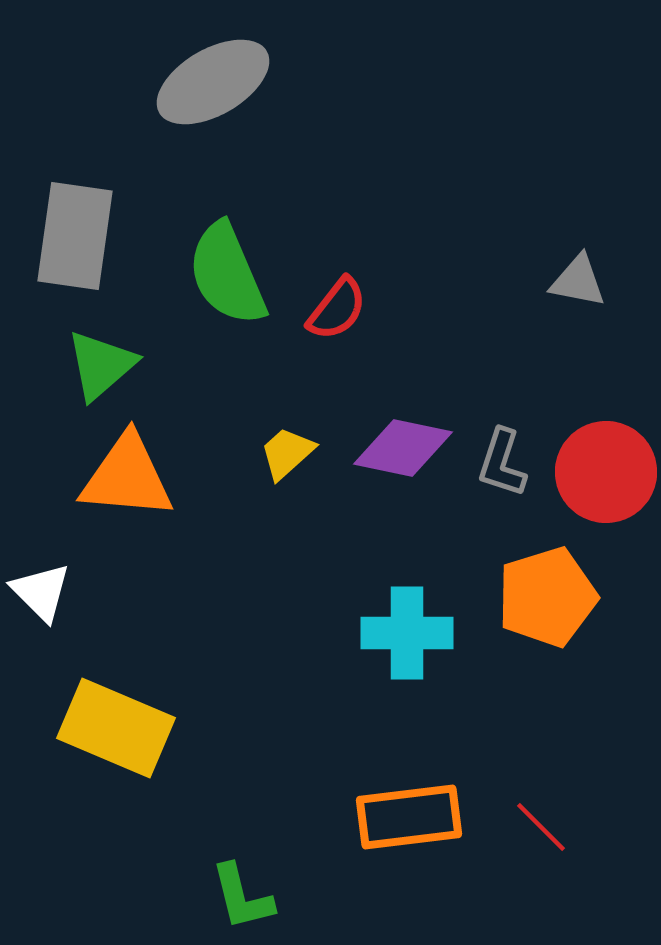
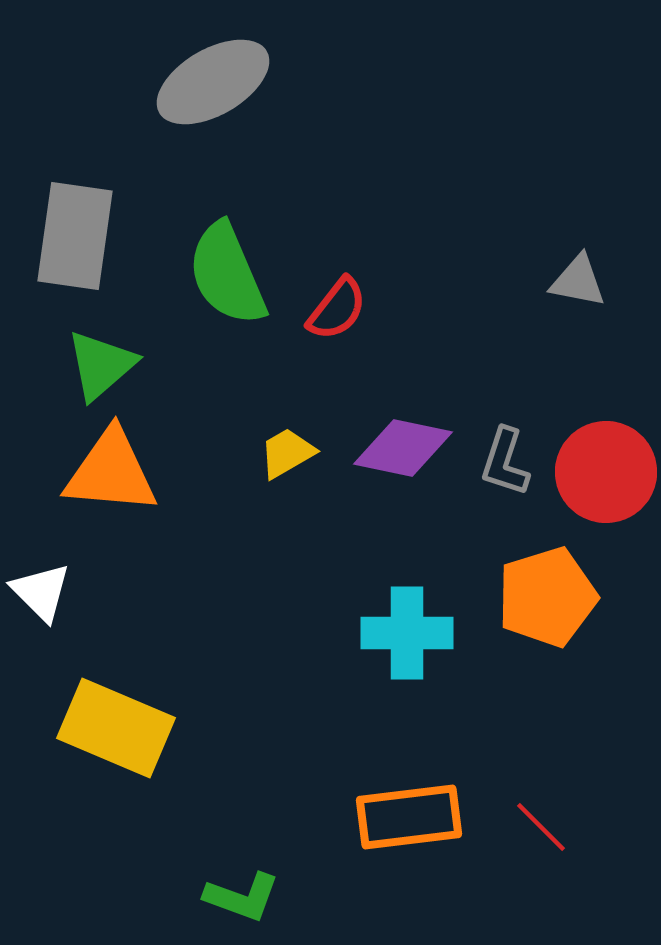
yellow trapezoid: rotated 12 degrees clockwise
gray L-shape: moved 3 px right, 1 px up
orange triangle: moved 16 px left, 5 px up
green L-shape: rotated 56 degrees counterclockwise
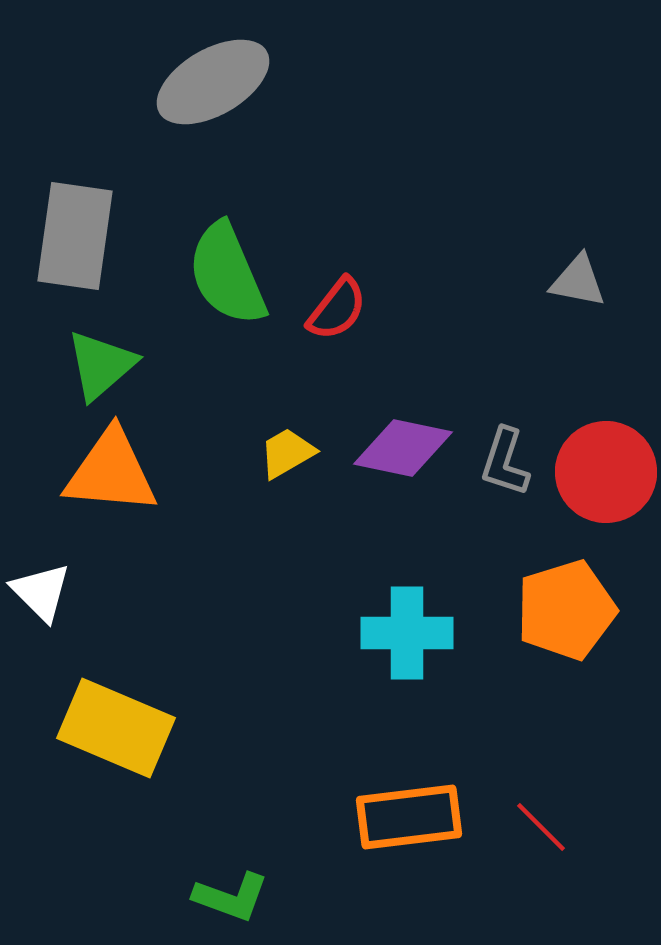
orange pentagon: moved 19 px right, 13 px down
green L-shape: moved 11 px left
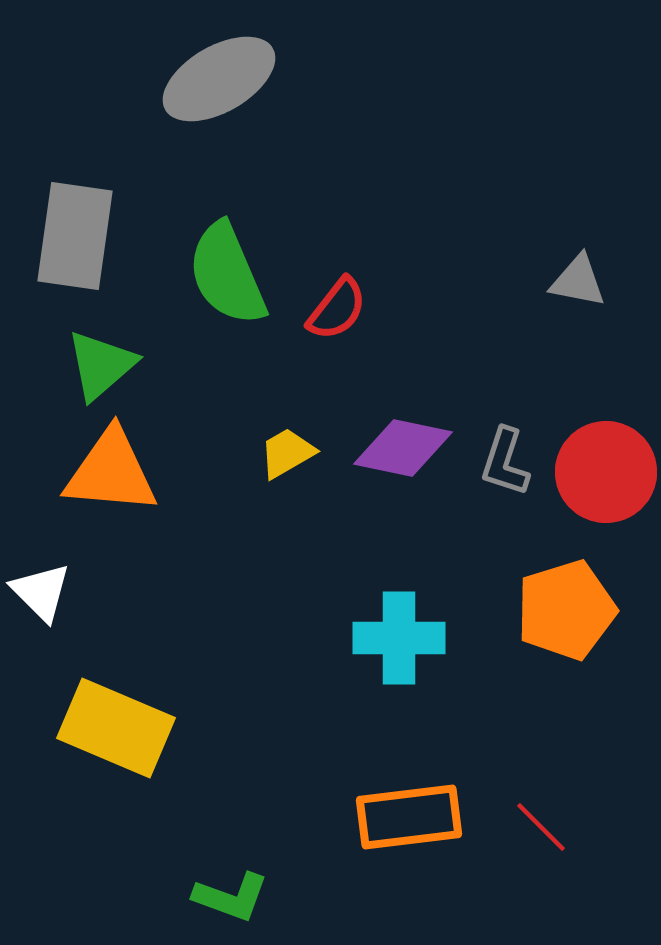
gray ellipse: moved 6 px right, 3 px up
cyan cross: moved 8 px left, 5 px down
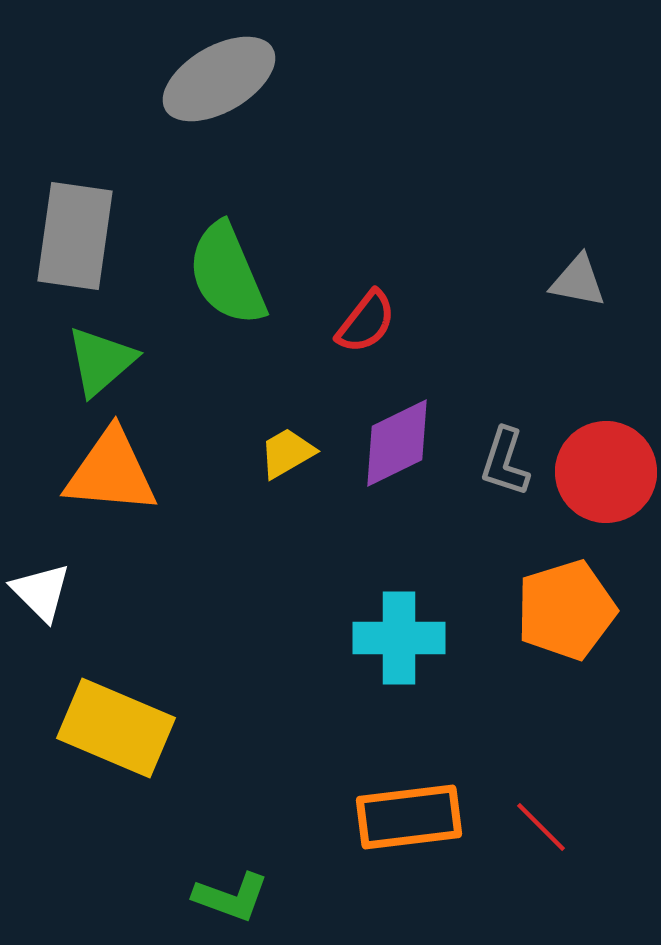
red semicircle: moved 29 px right, 13 px down
green triangle: moved 4 px up
purple diamond: moved 6 px left, 5 px up; rotated 38 degrees counterclockwise
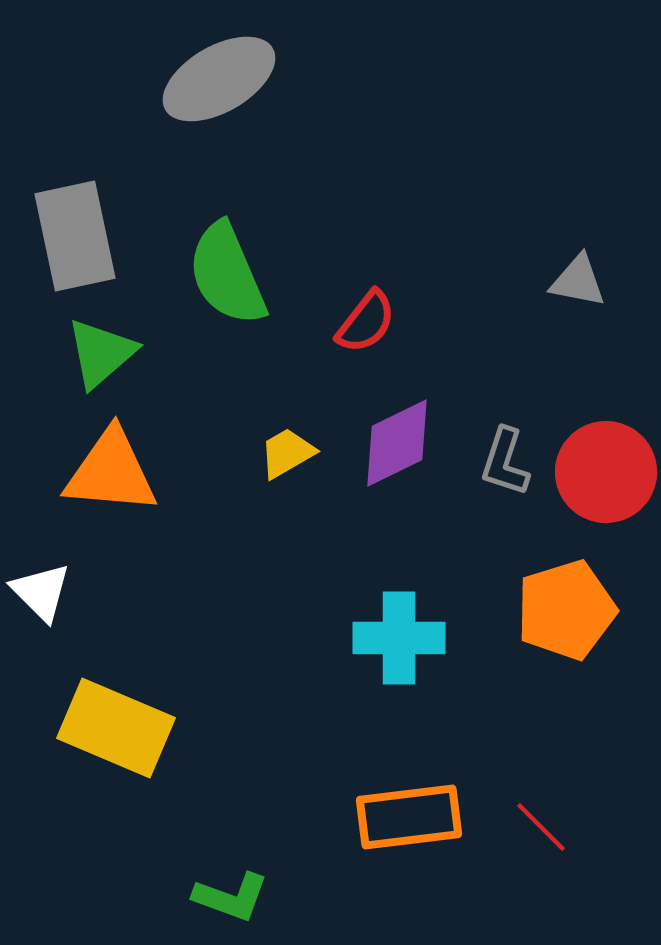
gray rectangle: rotated 20 degrees counterclockwise
green triangle: moved 8 px up
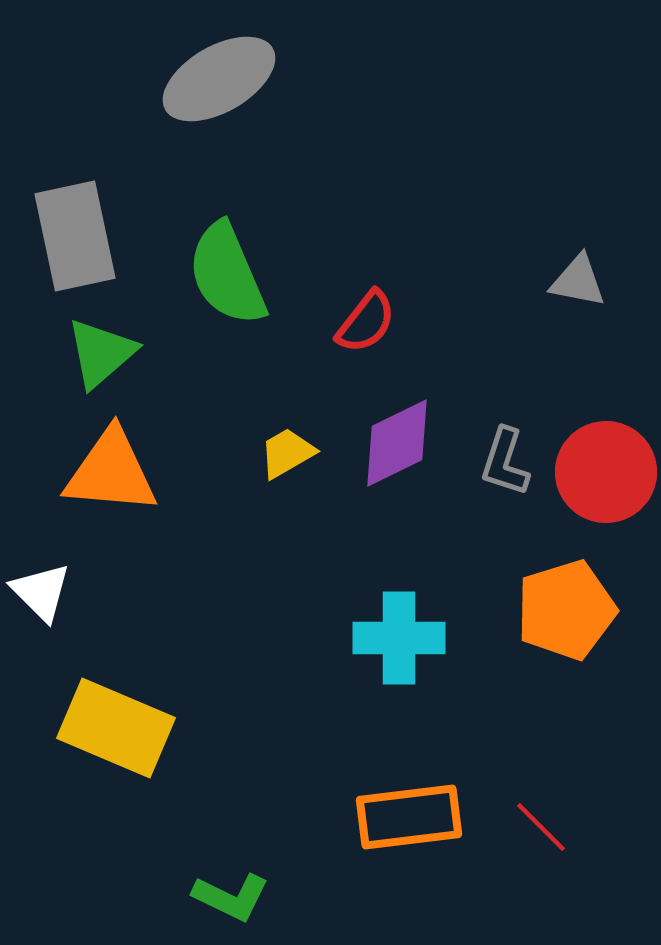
green L-shape: rotated 6 degrees clockwise
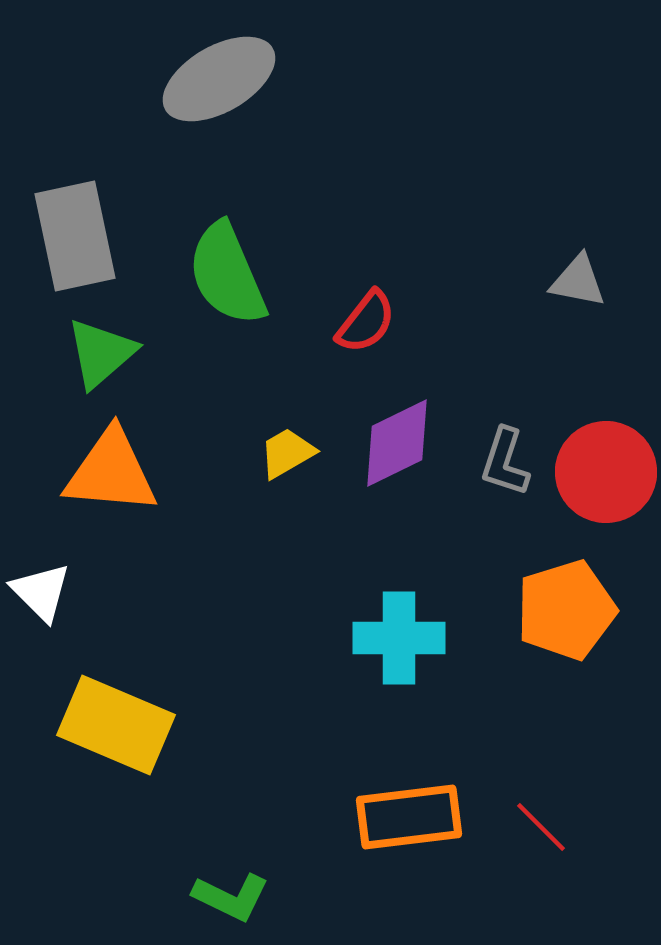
yellow rectangle: moved 3 px up
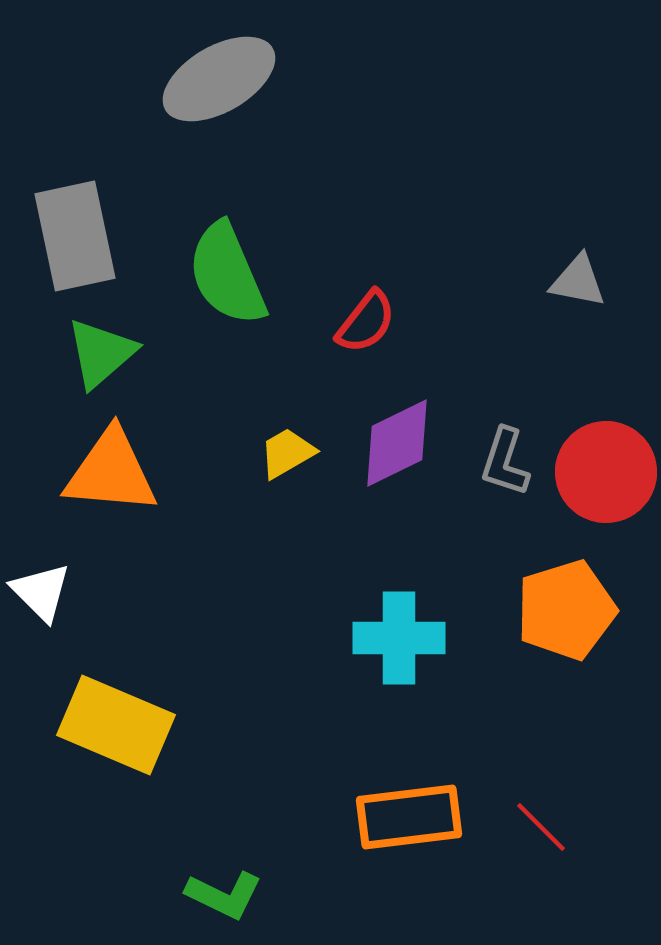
green L-shape: moved 7 px left, 2 px up
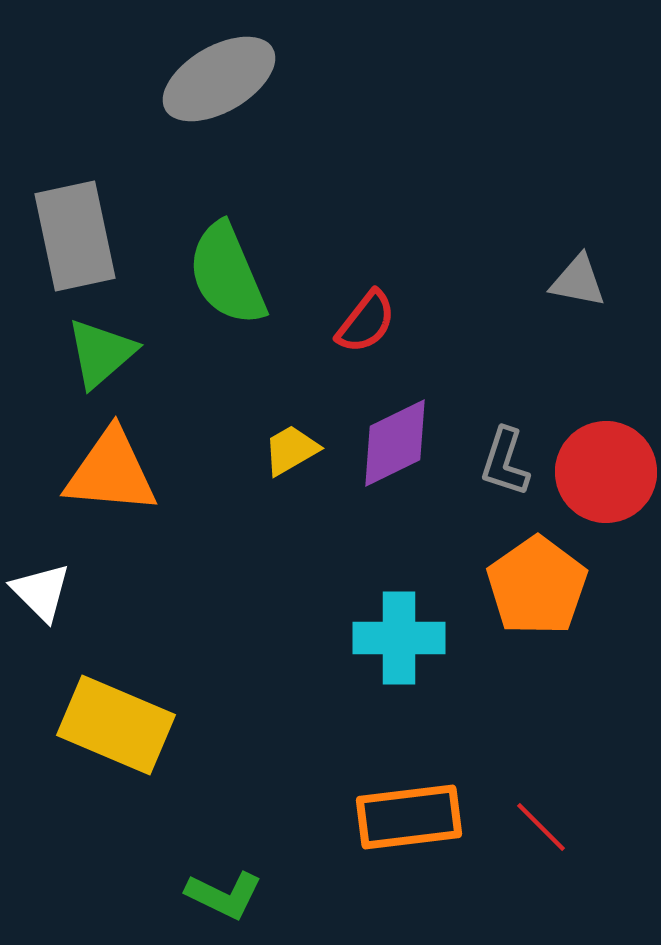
purple diamond: moved 2 px left
yellow trapezoid: moved 4 px right, 3 px up
orange pentagon: moved 29 px left, 24 px up; rotated 18 degrees counterclockwise
